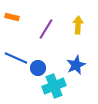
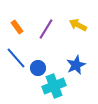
orange rectangle: moved 5 px right, 10 px down; rotated 40 degrees clockwise
yellow arrow: rotated 66 degrees counterclockwise
blue line: rotated 25 degrees clockwise
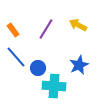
orange rectangle: moved 4 px left, 3 px down
blue line: moved 1 px up
blue star: moved 3 px right
cyan cross: rotated 25 degrees clockwise
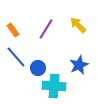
yellow arrow: rotated 18 degrees clockwise
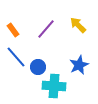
purple line: rotated 10 degrees clockwise
blue circle: moved 1 px up
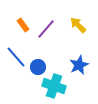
orange rectangle: moved 10 px right, 5 px up
cyan cross: rotated 15 degrees clockwise
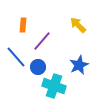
orange rectangle: rotated 40 degrees clockwise
purple line: moved 4 px left, 12 px down
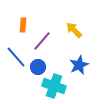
yellow arrow: moved 4 px left, 5 px down
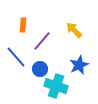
blue circle: moved 2 px right, 2 px down
cyan cross: moved 2 px right
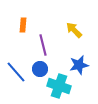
purple line: moved 1 px right, 4 px down; rotated 55 degrees counterclockwise
blue line: moved 15 px down
blue star: rotated 12 degrees clockwise
cyan cross: moved 3 px right
